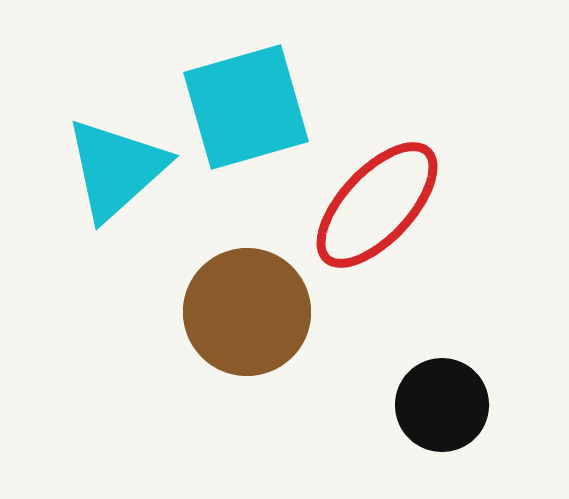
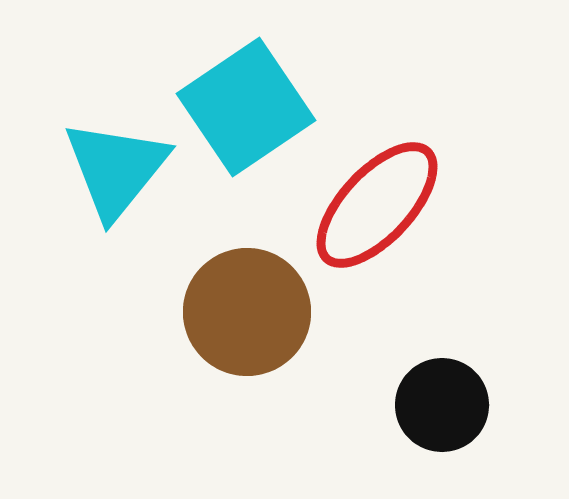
cyan square: rotated 18 degrees counterclockwise
cyan triangle: rotated 9 degrees counterclockwise
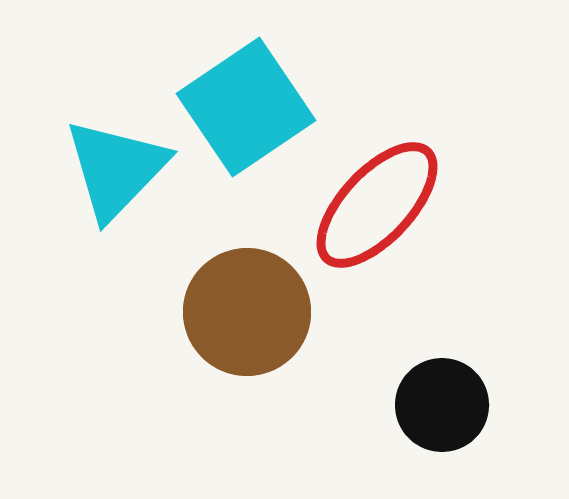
cyan triangle: rotated 5 degrees clockwise
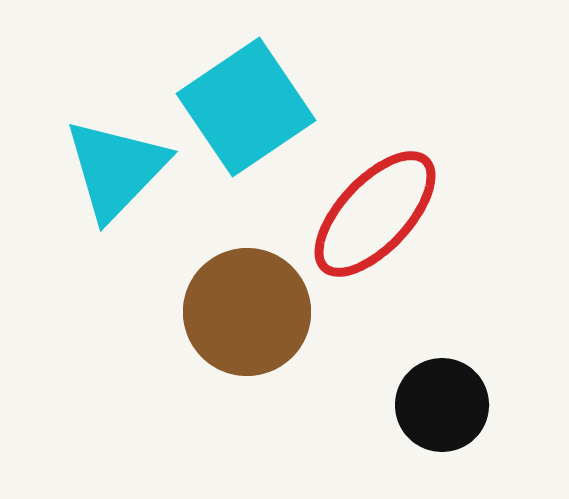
red ellipse: moved 2 px left, 9 px down
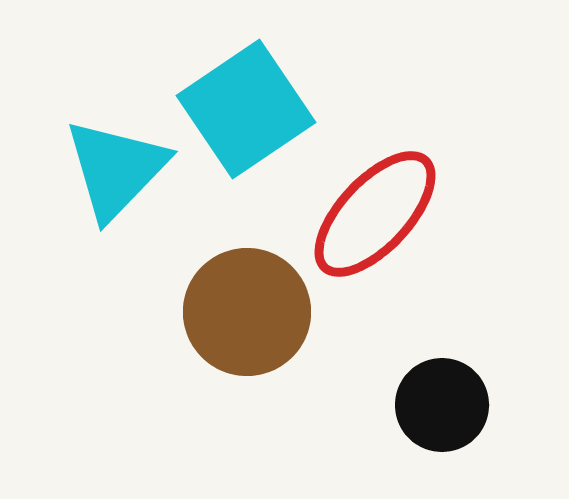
cyan square: moved 2 px down
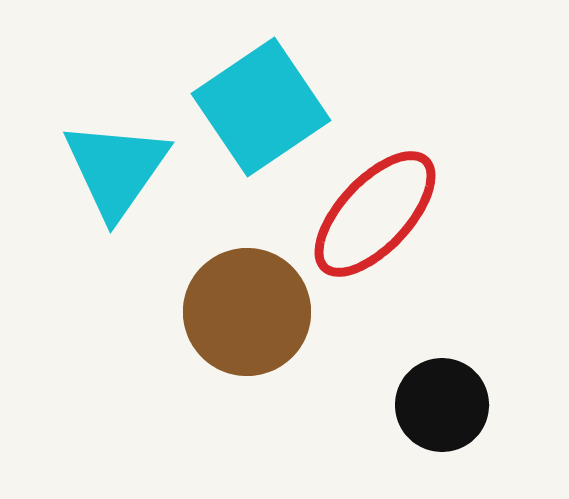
cyan square: moved 15 px right, 2 px up
cyan triangle: rotated 9 degrees counterclockwise
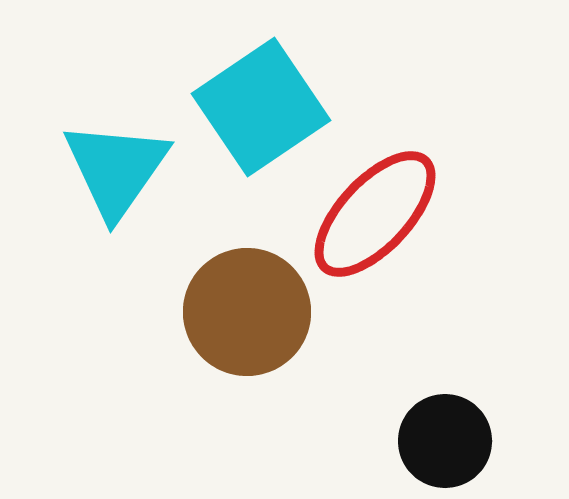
black circle: moved 3 px right, 36 px down
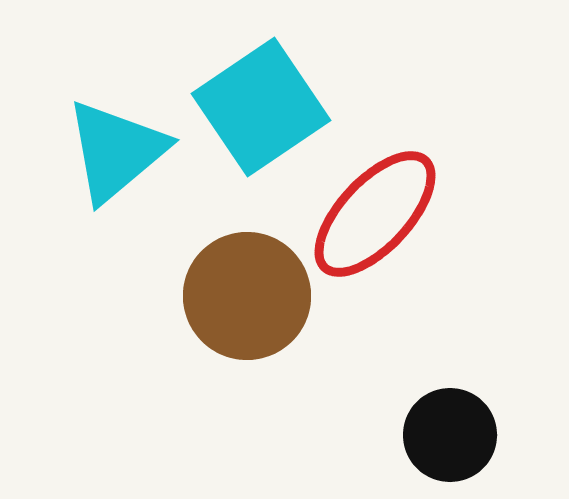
cyan triangle: moved 18 px up; rotated 15 degrees clockwise
brown circle: moved 16 px up
black circle: moved 5 px right, 6 px up
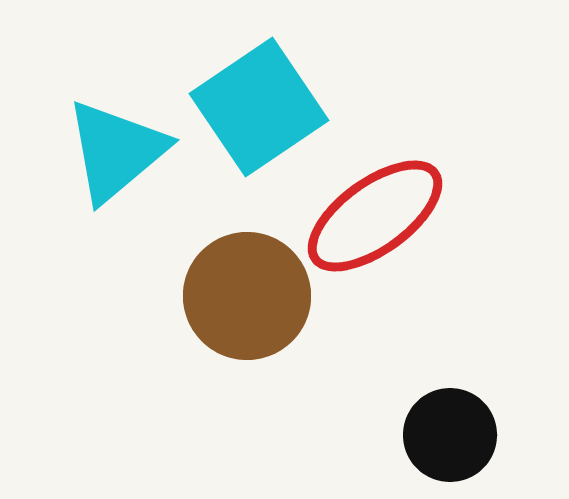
cyan square: moved 2 px left
red ellipse: moved 2 px down; rotated 11 degrees clockwise
